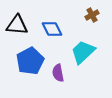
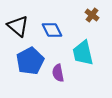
brown cross: rotated 24 degrees counterclockwise
black triangle: moved 1 px right, 1 px down; rotated 35 degrees clockwise
blue diamond: moved 1 px down
cyan trapezoid: moved 1 px down; rotated 60 degrees counterclockwise
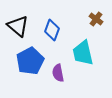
brown cross: moved 4 px right, 4 px down
blue diamond: rotated 45 degrees clockwise
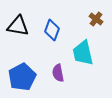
black triangle: rotated 30 degrees counterclockwise
blue pentagon: moved 8 px left, 16 px down
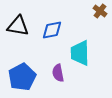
brown cross: moved 4 px right, 8 px up
blue diamond: rotated 60 degrees clockwise
cyan trapezoid: moved 3 px left; rotated 12 degrees clockwise
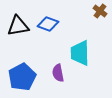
black triangle: rotated 20 degrees counterclockwise
blue diamond: moved 4 px left, 6 px up; rotated 30 degrees clockwise
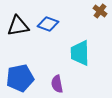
purple semicircle: moved 1 px left, 11 px down
blue pentagon: moved 2 px left, 1 px down; rotated 16 degrees clockwise
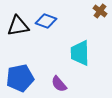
blue diamond: moved 2 px left, 3 px up
purple semicircle: moved 2 px right; rotated 30 degrees counterclockwise
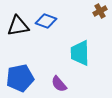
brown cross: rotated 24 degrees clockwise
